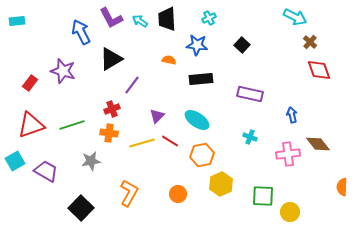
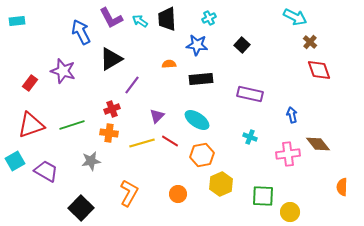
orange semicircle at (169, 60): moved 4 px down; rotated 16 degrees counterclockwise
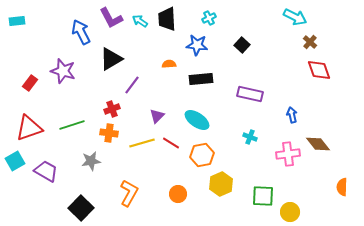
red triangle at (31, 125): moved 2 px left, 3 px down
red line at (170, 141): moved 1 px right, 2 px down
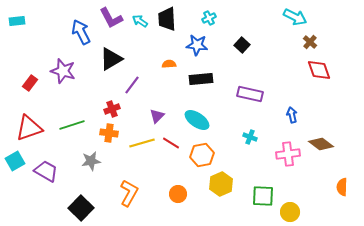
brown diamond at (318, 144): moved 3 px right; rotated 15 degrees counterclockwise
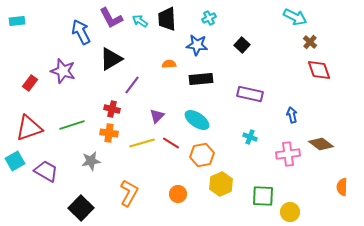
red cross at (112, 109): rotated 35 degrees clockwise
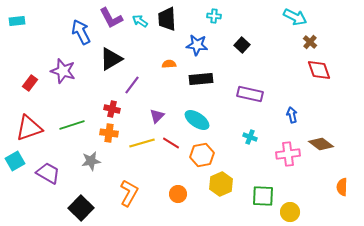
cyan cross at (209, 18): moved 5 px right, 2 px up; rotated 32 degrees clockwise
purple trapezoid at (46, 171): moved 2 px right, 2 px down
